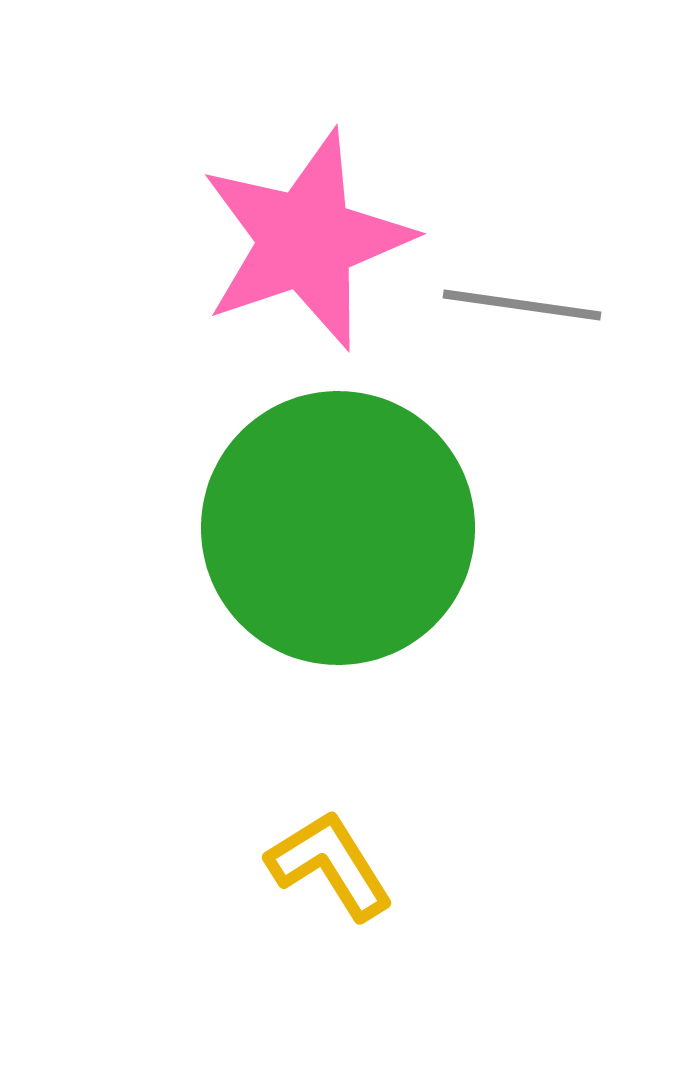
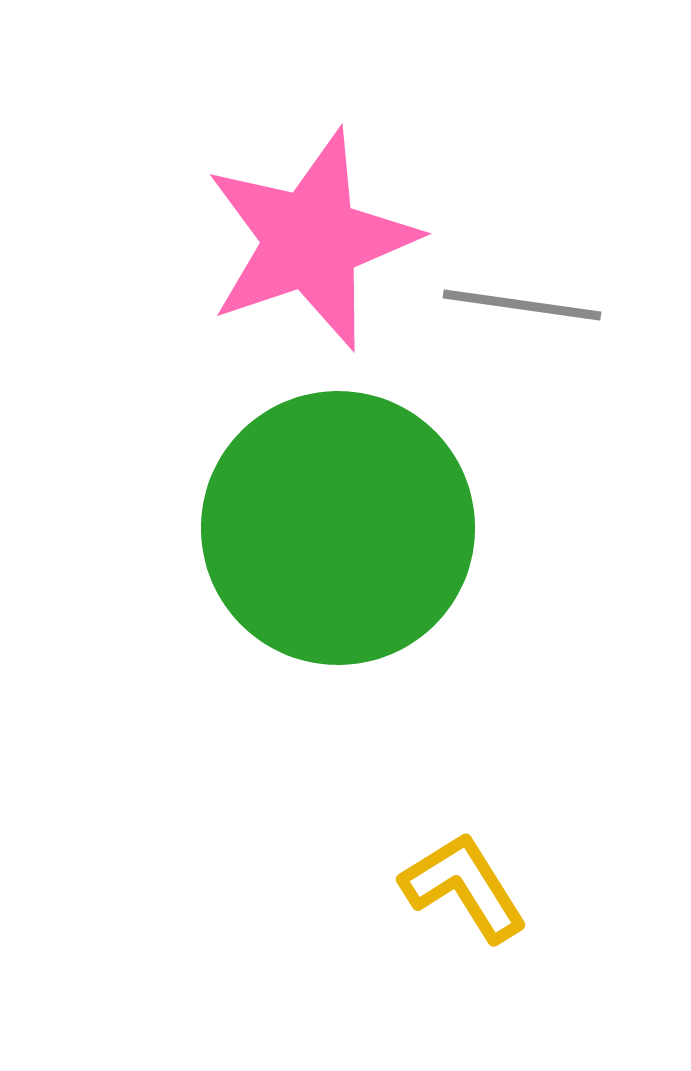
pink star: moved 5 px right
yellow L-shape: moved 134 px right, 22 px down
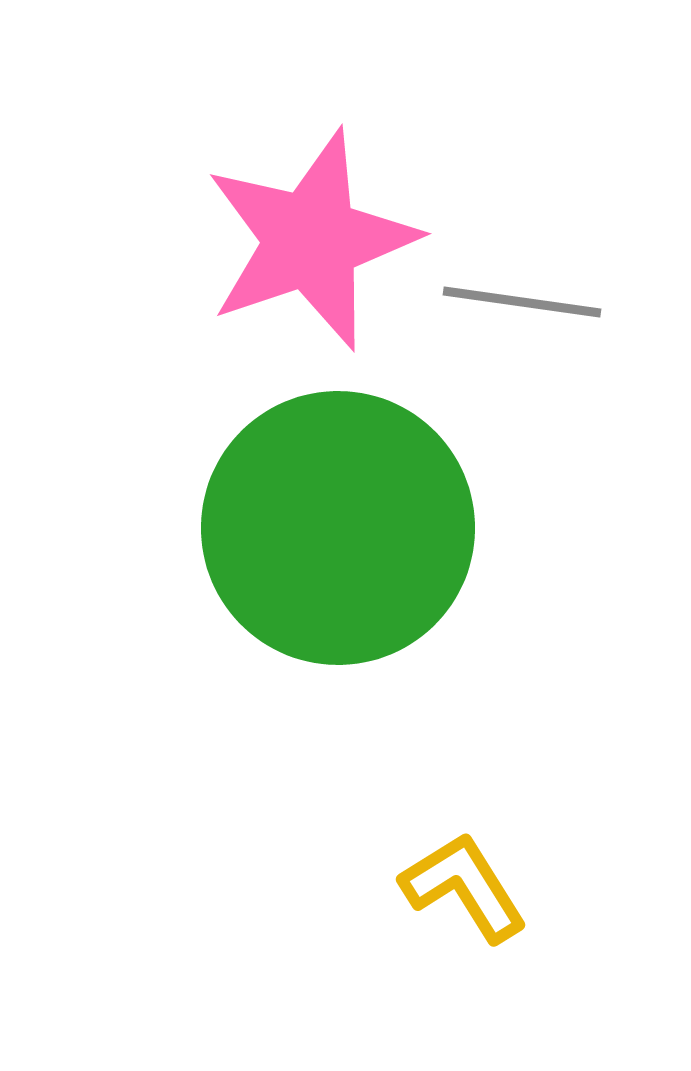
gray line: moved 3 px up
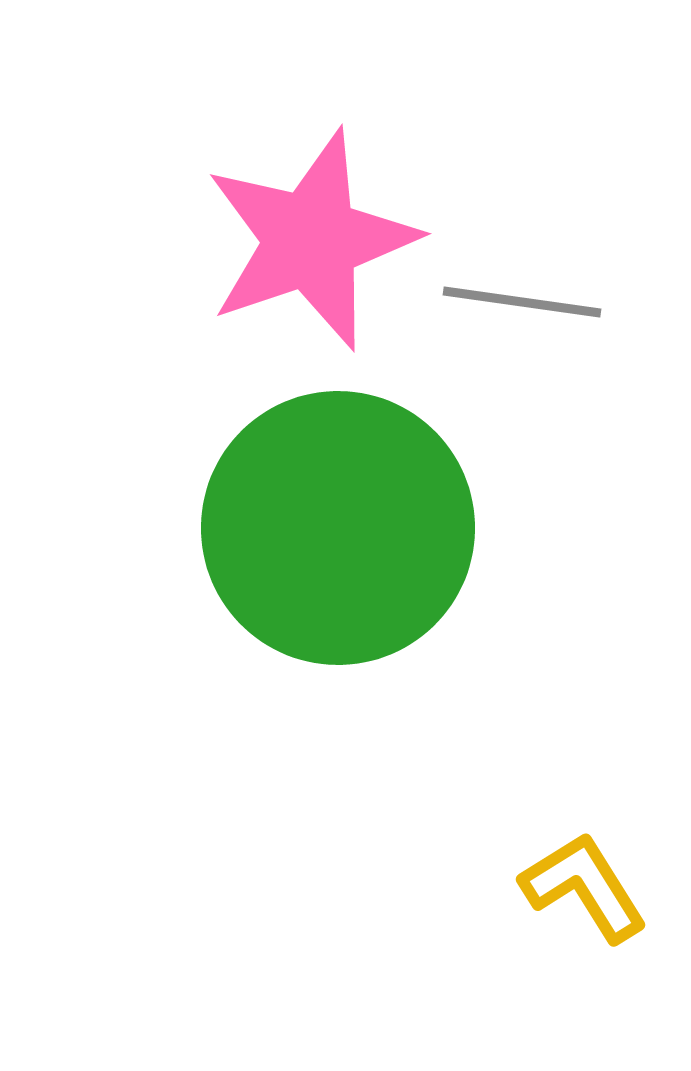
yellow L-shape: moved 120 px right
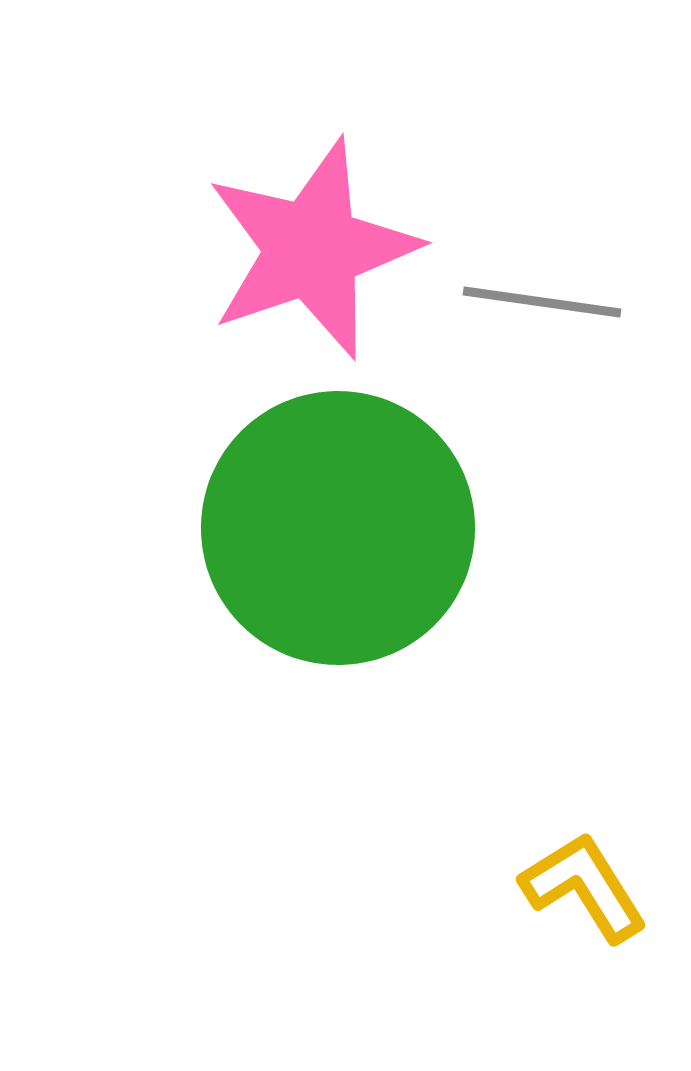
pink star: moved 1 px right, 9 px down
gray line: moved 20 px right
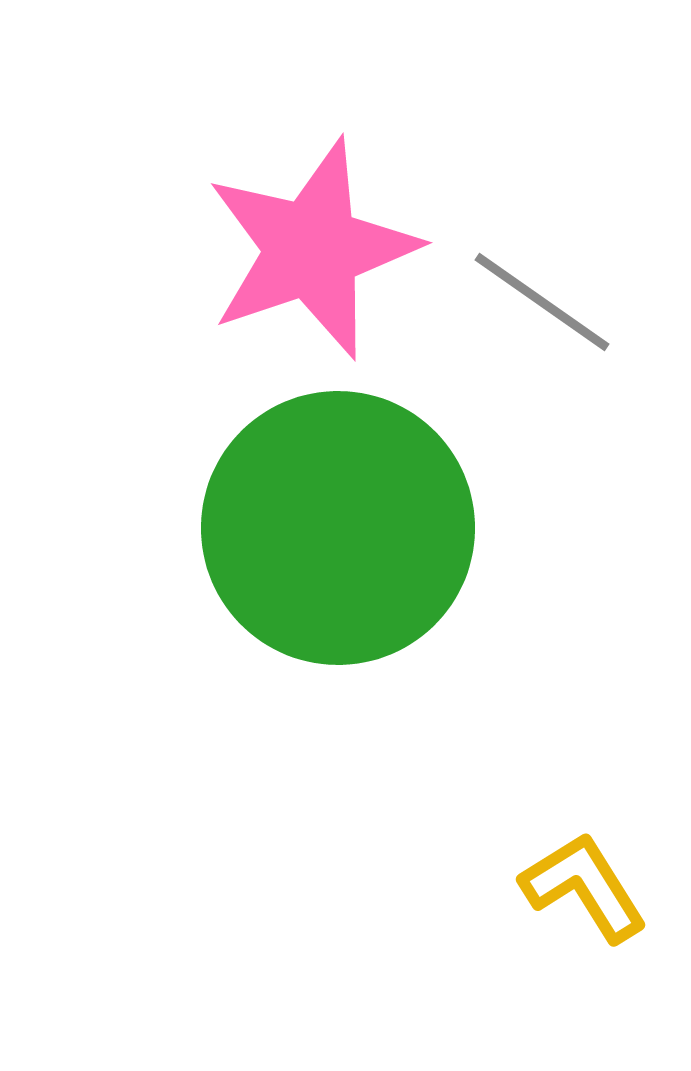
gray line: rotated 27 degrees clockwise
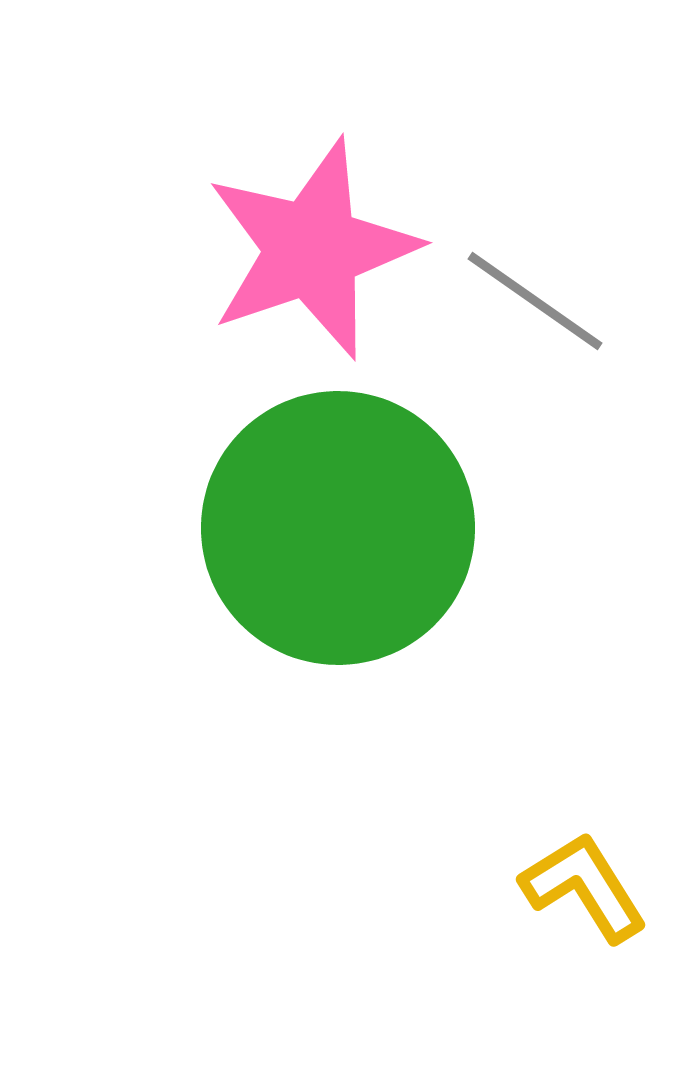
gray line: moved 7 px left, 1 px up
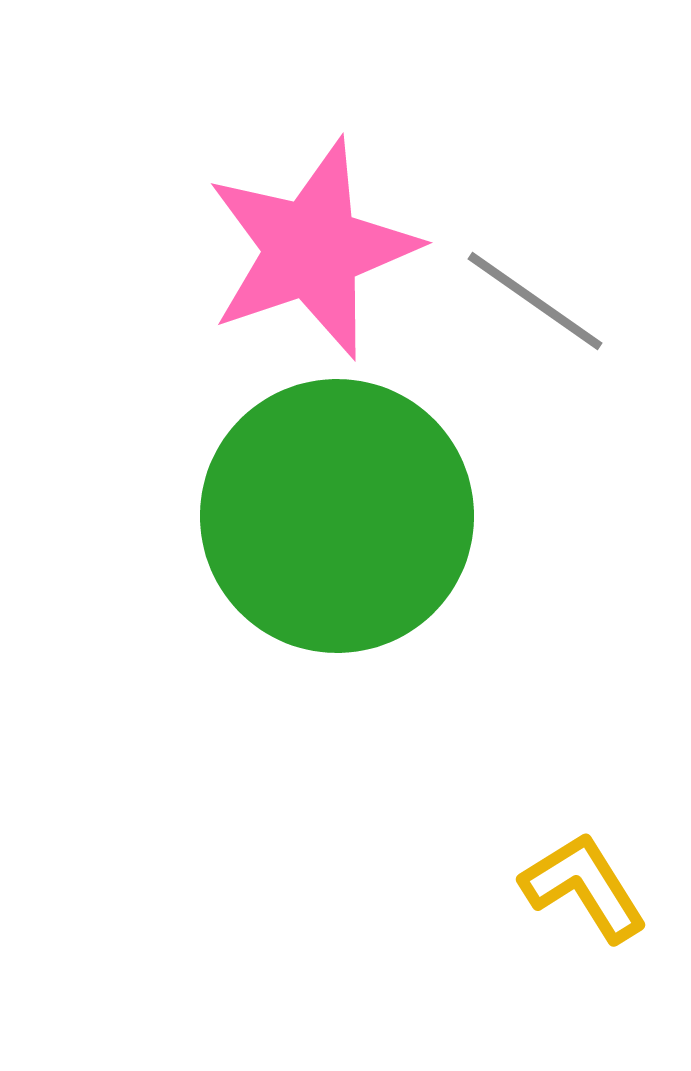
green circle: moved 1 px left, 12 px up
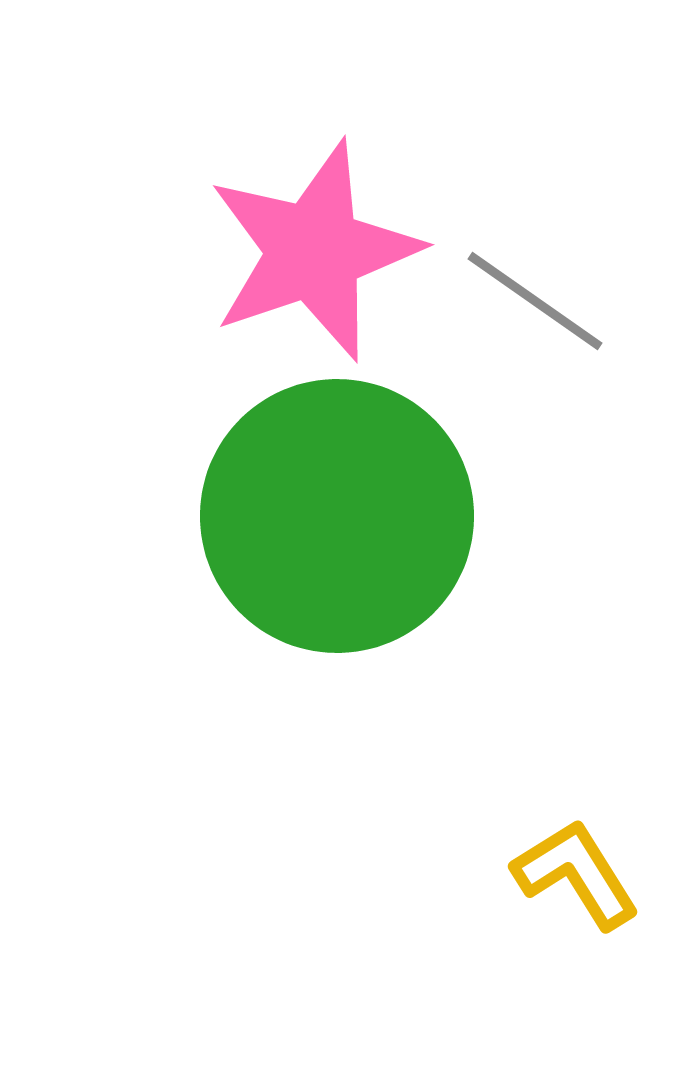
pink star: moved 2 px right, 2 px down
yellow L-shape: moved 8 px left, 13 px up
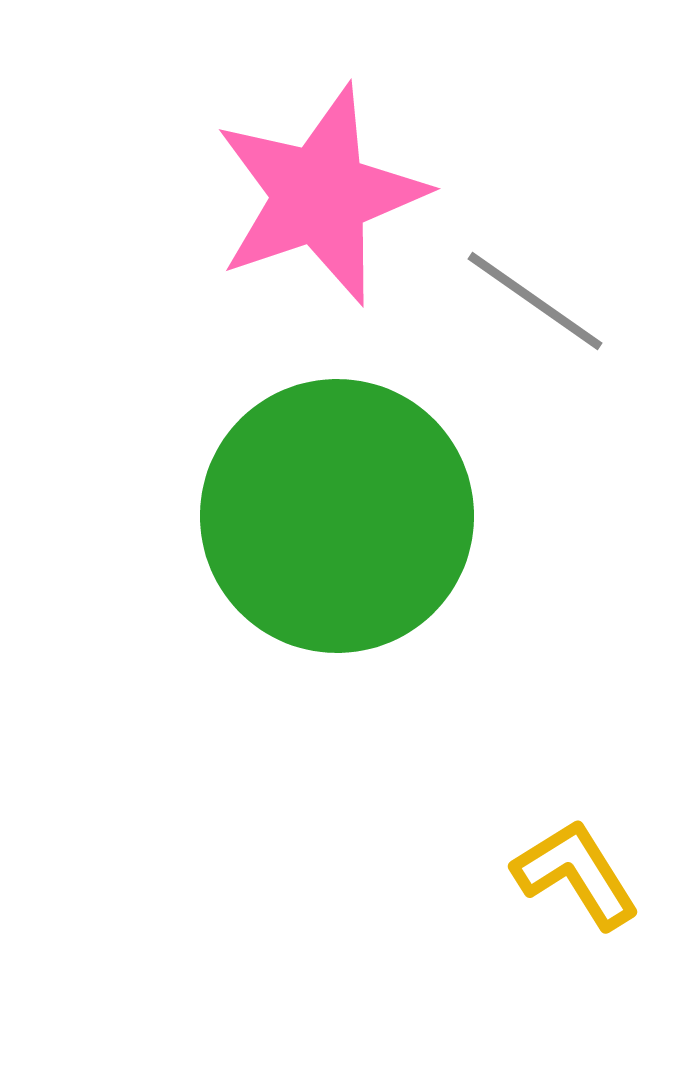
pink star: moved 6 px right, 56 px up
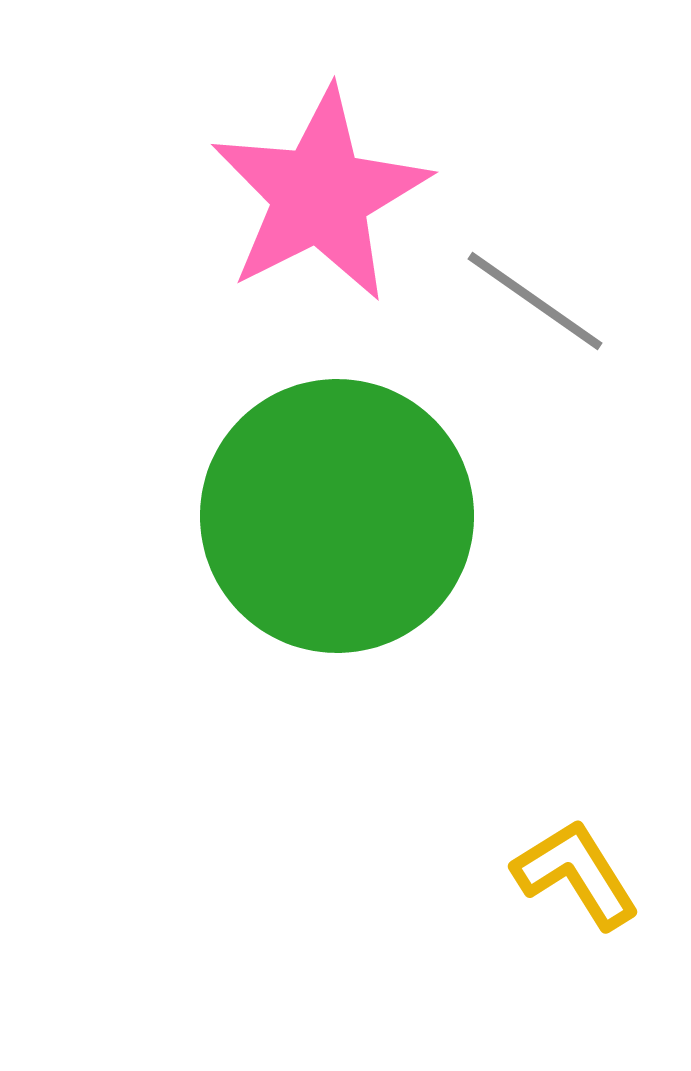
pink star: rotated 8 degrees counterclockwise
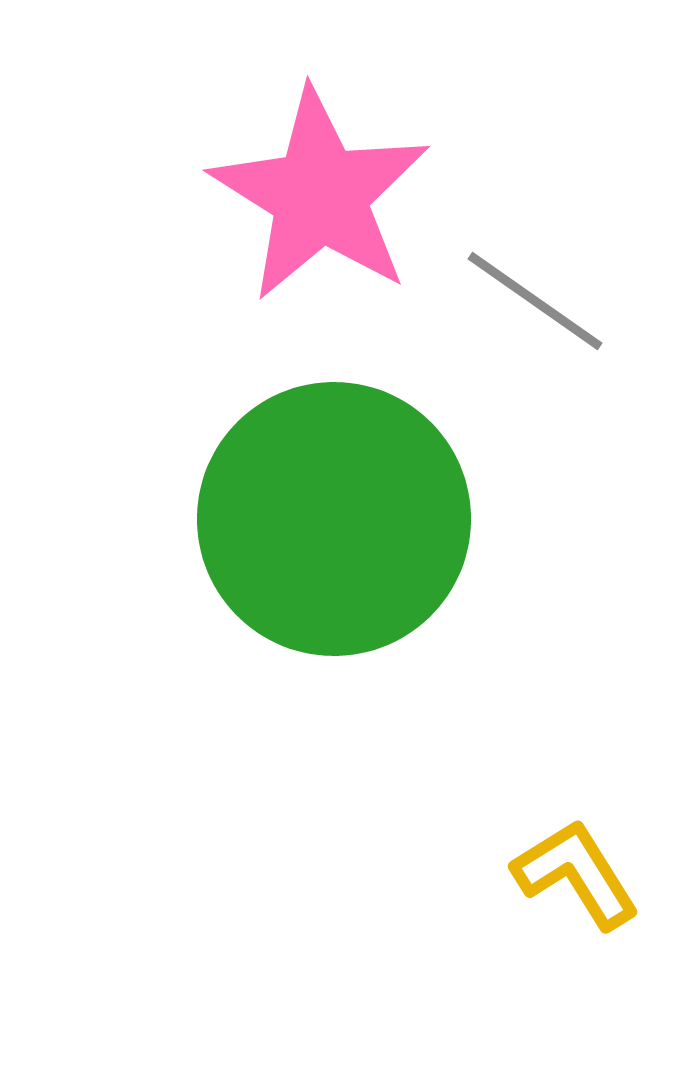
pink star: rotated 13 degrees counterclockwise
green circle: moved 3 px left, 3 px down
